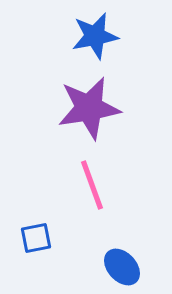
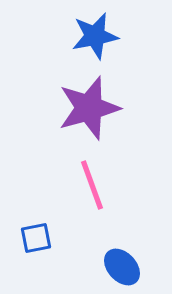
purple star: rotated 6 degrees counterclockwise
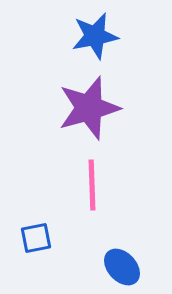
pink line: rotated 18 degrees clockwise
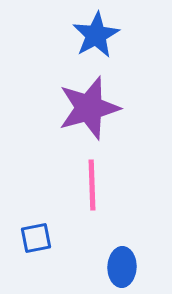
blue star: moved 1 px right, 1 px up; rotated 18 degrees counterclockwise
blue ellipse: rotated 45 degrees clockwise
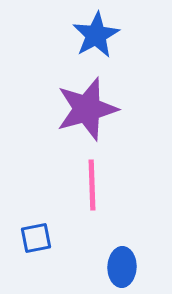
purple star: moved 2 px left, 1 px down
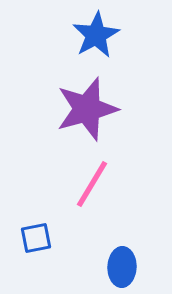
pink line: moved 1 px up; rotated 33 degrees clockwise
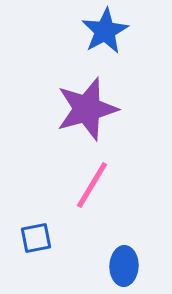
blue star: moved 9 px right, 4 px up
pink line: moved 1 px down
blue ellipse: moved 2 px right, 1 px up
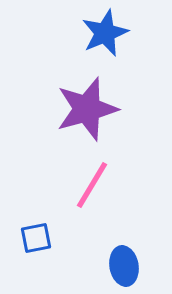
blue star: moved 2 px down; rotated 6 degrees clockwise
blue ellipse: rotated 12 degrees counterclockwise
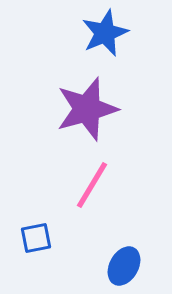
blue ellipse: rotated 39 degrees clockwise
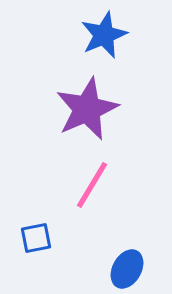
blue star: moved 1 px left, 2 px down
purple star: rotated 8 degrees counterclockwise
blue ellipse: moved 3 px right, 3 px down
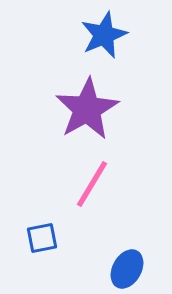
purple star: rotated 6 degrees counterclockwise
pink line: moved 1 px up
blue square: moved 6 px right
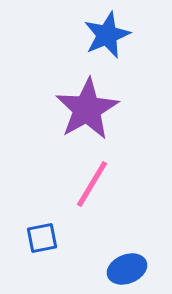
blue star: moved 3 px right
blue ellipse: rotated 39 degrees clockwise
